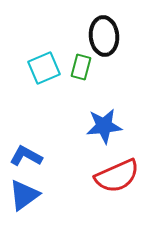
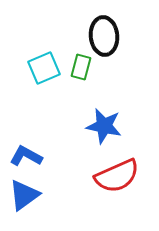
blue star: rotated 18 degrees clockwise
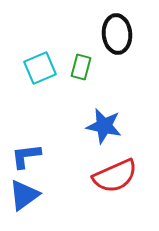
black ellipse: moved 13 px right, 2 px up
cyan square: moved 4 px left
blue L-shape: rotated 36 degrees counterclockwise
red semicircle: moved 2 px left
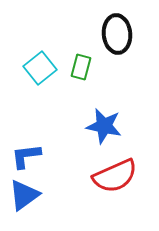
cyan square: rotated 16 degrees counterclockwise
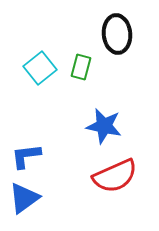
blue triangle: moved 3 px down
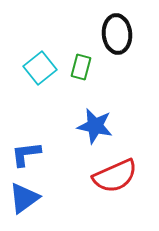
blue star: moved 9 px left
blue L-shape: moved 2 px up
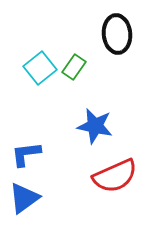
green rectangle: moved 7 px left; rotated 20 degrees clockwise
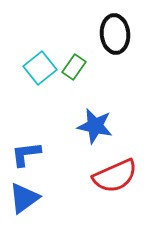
black ellipse: moved 2 px left
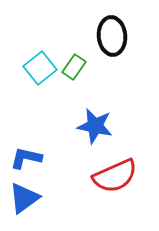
black ellipse: moved 3 px left, 2 px down
blue L-shape: moved 4 px down; rotated 20 degrees clockwise
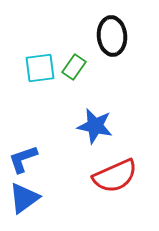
cyan square: rotated 32 degrees clockwise
blue L-shape: moved 3 px left, 1 px down; rotated 32 degrees counterclockwise
